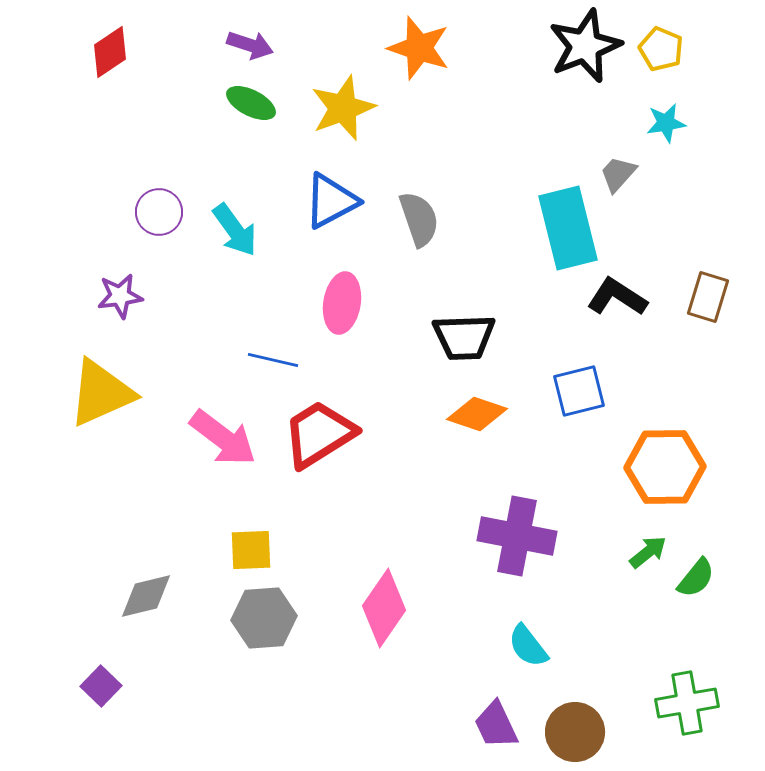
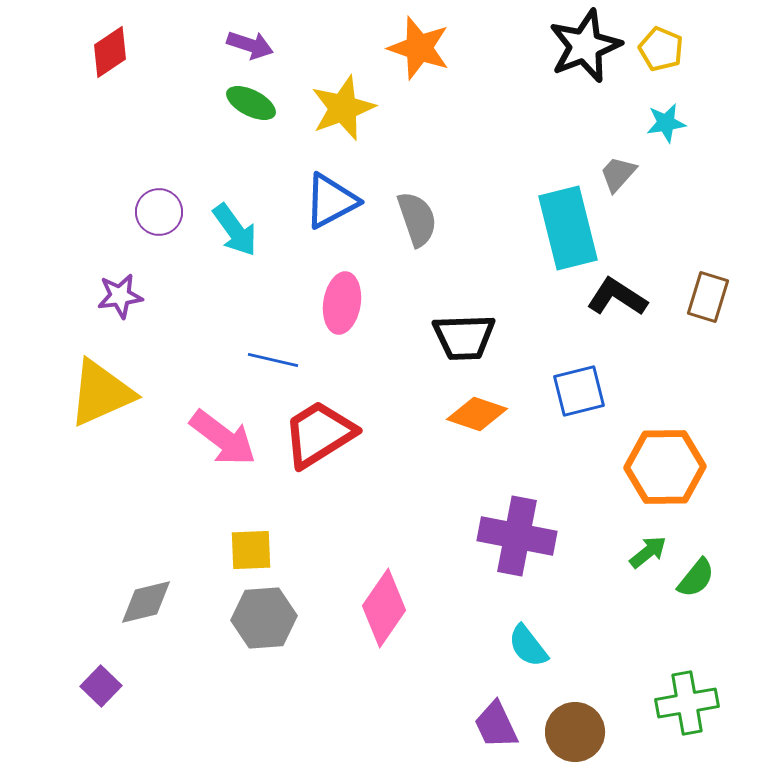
gray semicircle: moved 2 px left
gray diamond: moved 6 px down
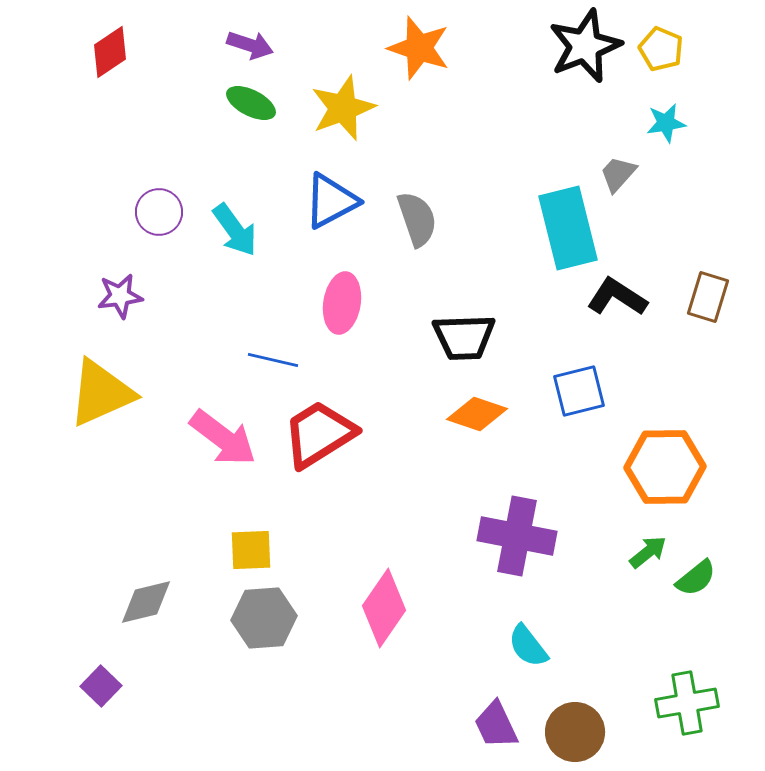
green semicircle: rotated 12 degrees clockwise
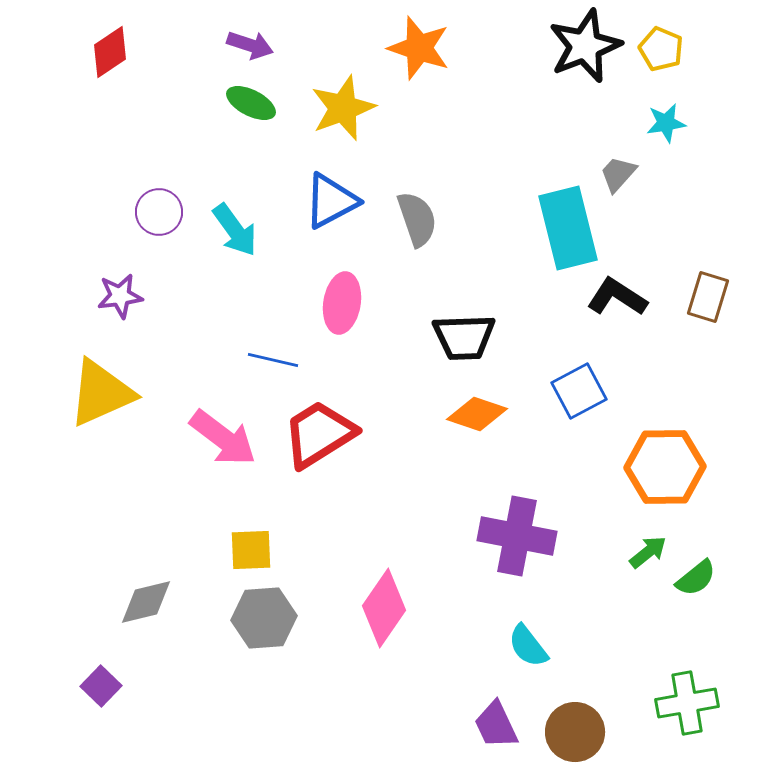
blue square: rotated 14 degrees counterclockwise
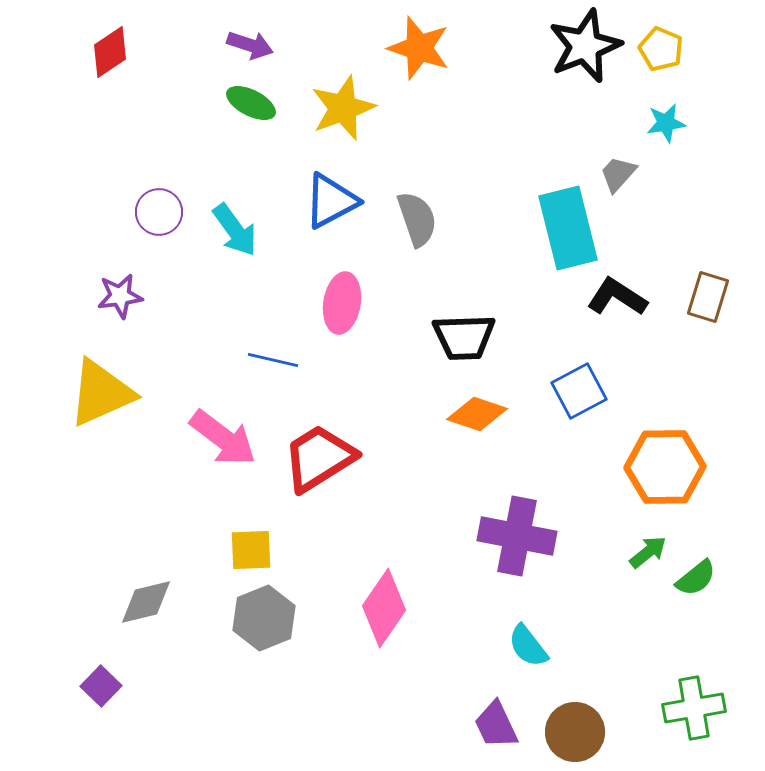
red trapezoid: moved 24 px down
gray hexagon: rotated 18 degrees counterclockwise
green cross: moved 7 px right, 5 px down
